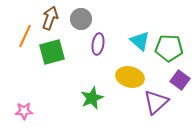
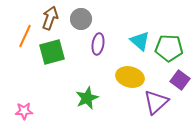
green star: moved 5 px left
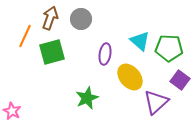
purple ellipse: moved 7 px right, 10 px down
yellow ellipse: rotated 36 degrees clockwise
pink star: moved 12 px left; rotated 30 degrees clockwise
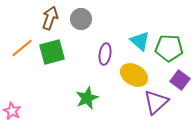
orange line: moved 3 px left, 12 px down; rotated 25 degrees clockwise
yellow ellipse: moved 4 px right, 2 px up; rotated 20 degrees counterclockwise
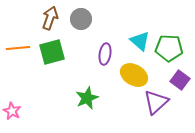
orange line: moved 4 px left; rotated 35 degrees clockwise
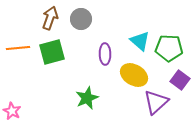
purple ellipse: rotated 10 degrees counterclockwise
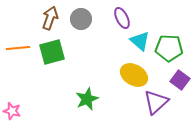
purple ellipse: moved 17 px right, 36 px up; rotated 25 degrees counterclockwise
green star: moved 1 px down
pink star: rotated 12 degrees counterclockwise
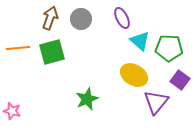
purple triangle: rotated 8 degrees counterclockwise
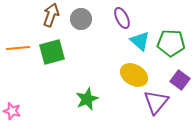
brown arrow: moved 1 px right, 3 px up
green pentagon: moved 2 px right, 5 px up
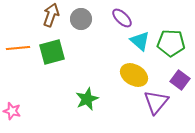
purple ellipse: rotated 20 degrees counterclockwise
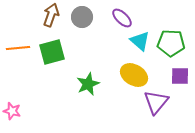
gray circle: moved 1 px right, 2 px up
purple square: moved 4 px up; rotated 36 degrees counterclockwise
green star: moved 1 px right, 15 px up
